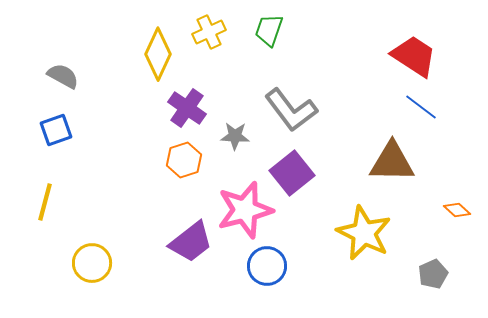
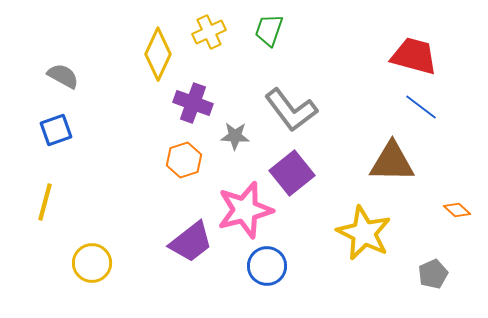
red trapezoid: rotated 18 degrees counterclockwise
purple cross: moved 6 px right, 5 px up; rotated 15 degrees counterclockwise
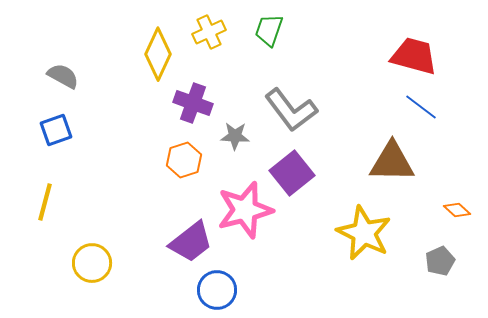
blue circle: moved 50 px left, 24 px down
gray pentagon: moved 7 px right, 13 px up
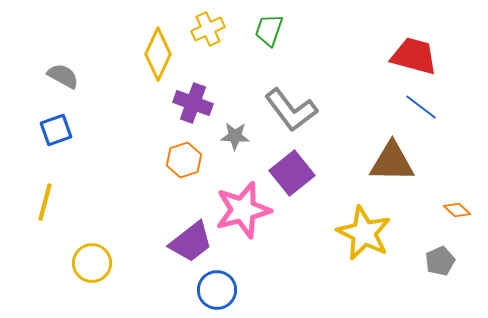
yellow cross: moved 1 px left, 3 px up
pink star: moved 2 px left
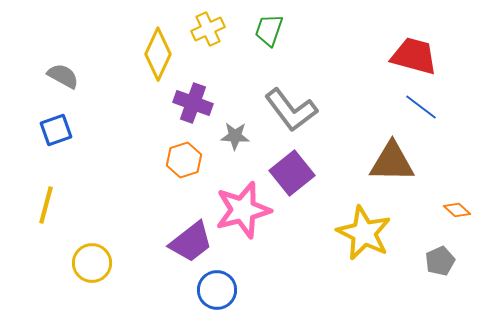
yellow line: moved 1 px right, 3 px down
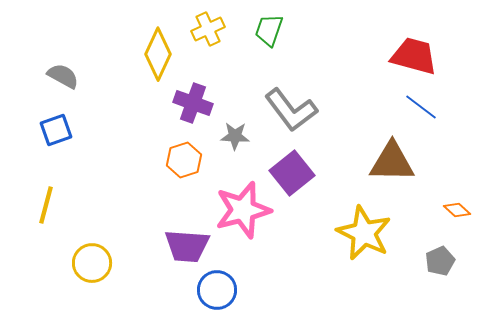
purple trapezoid: moved 4 px left, 4 px down; rotated 42 degrees clockwise
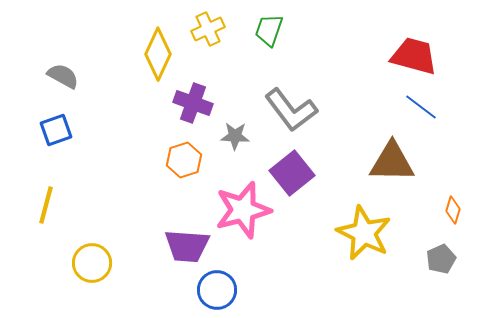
orange diamond: moved 4 px left; rotated 64 degrees clockwise
gray pentagon: moved 1 px right, 2 px up
